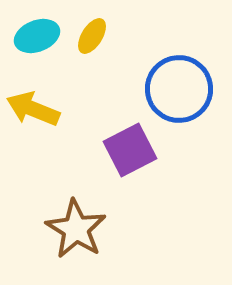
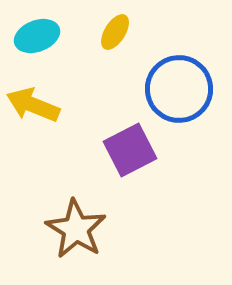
yellow ellipse: moved 23 px right, 4 px up
yellow arrow: moved 4 px up
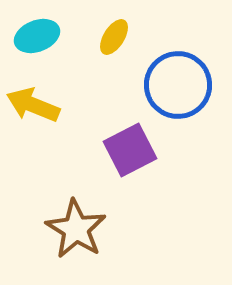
yellow ellipse: moved 1 px left, 5 px down
blue circle: moved 1 px left, 4 px up
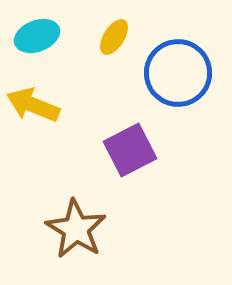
blue circle: moved 12 px up
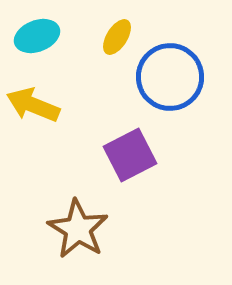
yellow ellipse: moved 3 px right
blue circle: moved 8 px left, 4 px down
purple square: moved 5 px down
brown star: moved 2 px right
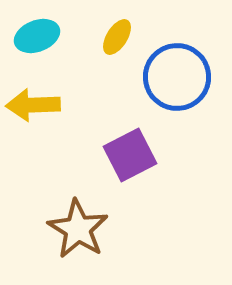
blue circle: moved 7 px right
yellow arrow: rotated 24 degrees counterclockwise
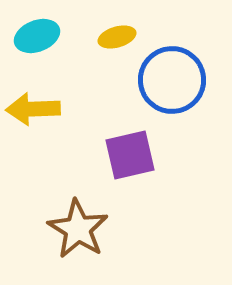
yellow ellipse: rotated 42 degrees clockwise
blue circle: moved 5 px left, 3 px down
yellow arrow: moved 4 px down
purple square: rotated 14 degrees clockwise
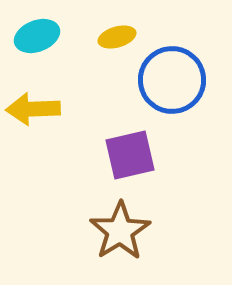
brown star: moved 42 px right, 2 px down; rotated 8 degrees clockwise
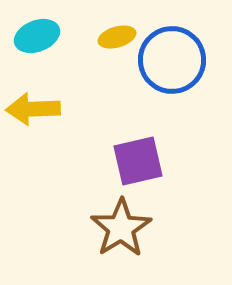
blue circle: moved 20 px up
purple square: moved 8 px right, 6 px down
brown star: moved 1 px right, 3 px up
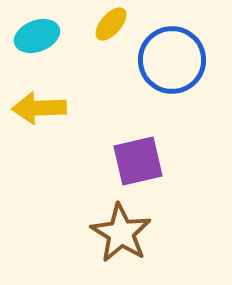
yellow ellipse: moved 6 px left, 13 px up; rotated 33 degrees counterclockwise
yellow arrow: moved 6 px right, 1 px up
brown star: moved 5 px down; rotated 8 degrees counterclockwise
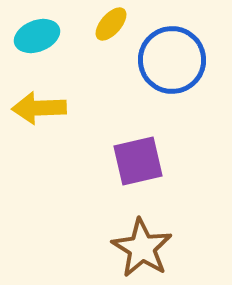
brown star: moved 21 px right, 15 px down
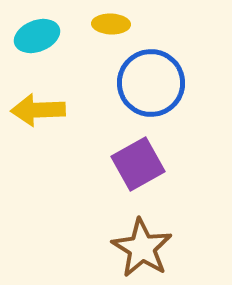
yellow ellipse: rotated 51 degrees clockwise
blue circle: moved 21 px left, 23 px down
yellow arrow: moved 1 px left, 2 px down
purple square: moved 3 px down; rotated 16 degrees counterclockwise
